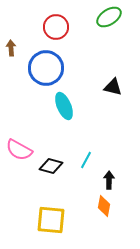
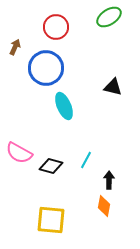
brown arrow: moved 4 px right, 1 px up; rotated 28 degrees clockwise
pink semicircle: moved 3 px down
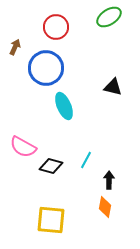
pink semicircle: moved 4 px right, 6 px up
orange diamond: moved 1 px right, 1 px down
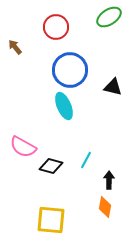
brown arrow: rotated 63 degrees counterclockwise
blue circle: moved 24 px right, 2 px down
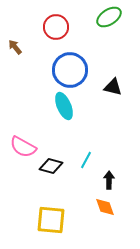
orange diamond: rotated 30 degrees counterclockwise
